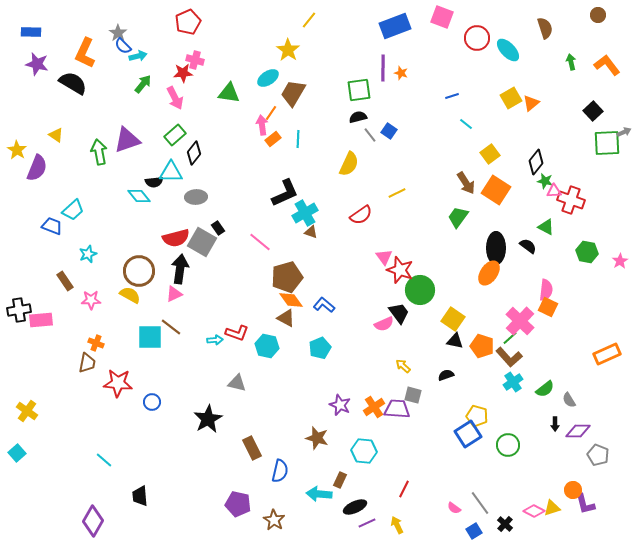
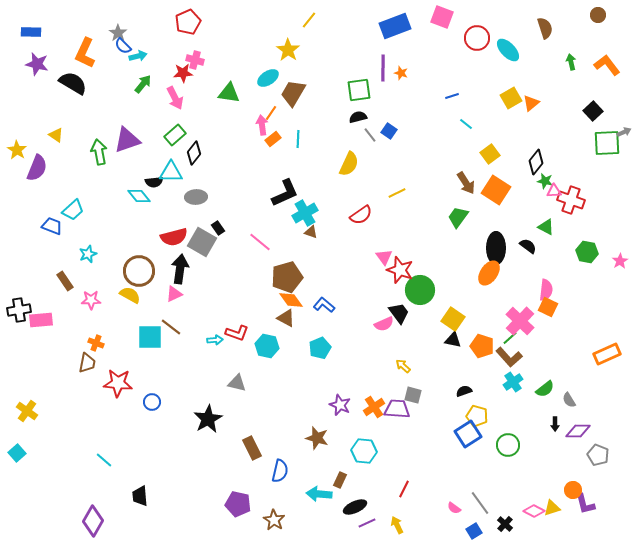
red semicircle at (176, 238): moved 2 px left, 1 px up
black triangle at (455, 341): moved 2 px left, 1 px up
black semicircle at (446, 375): moved 18 px right, 16 px down
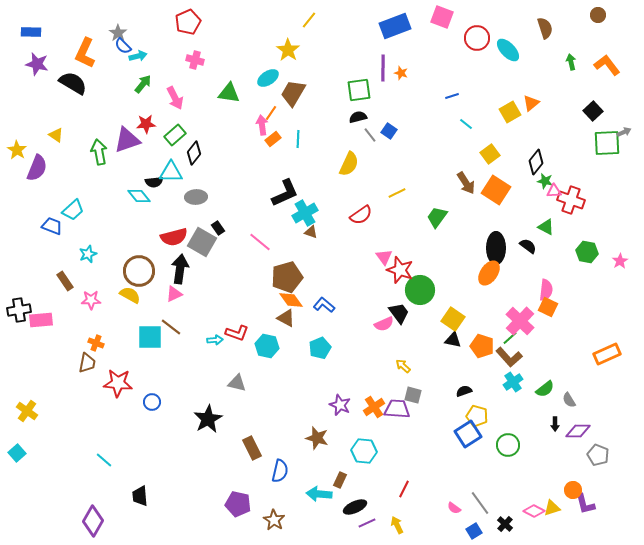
red star at (183, 73): moved 37 px left, 51 px down
yellow square at (511, 98): moved 1 px left, 14 px down
green trapezoid at (458, 217): moved 21 px left
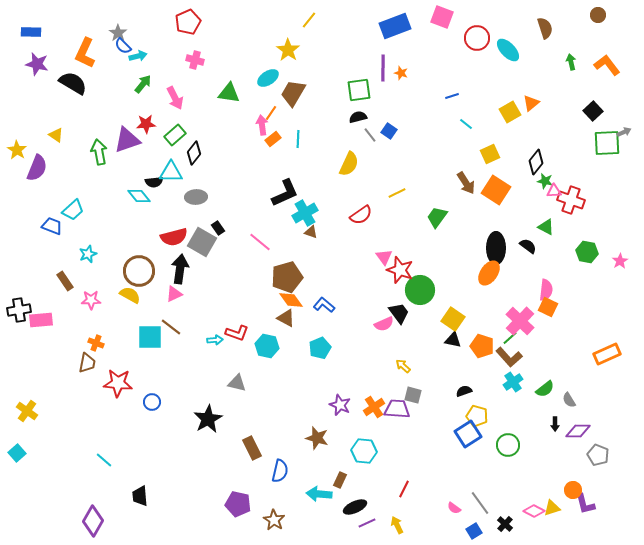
yellow square at (490, 154): rotated 12 degrees clockwise
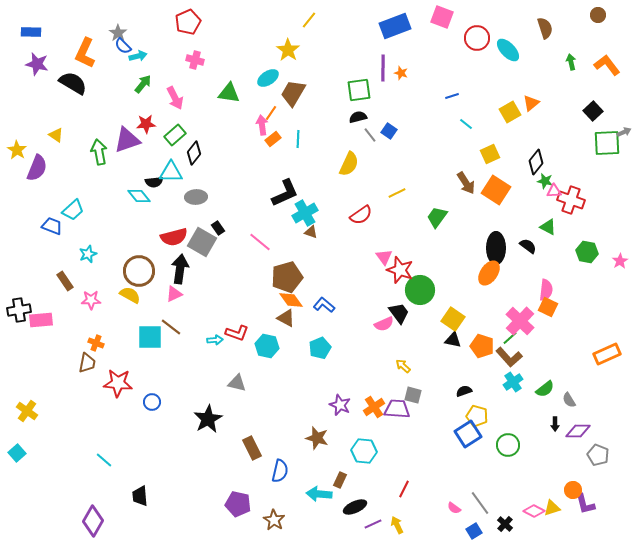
green triangle at (546, 227): moved 2 px right
purple line at (367, 523): moved 6 px right, 1 px down
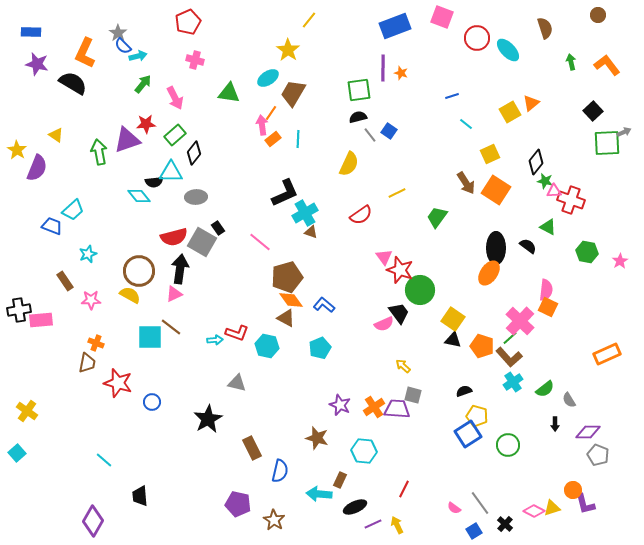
red star at (118, 383): rotated 12 degrees clockwise
purple diamond at (578, 431): moved 10 px right, 1 px down
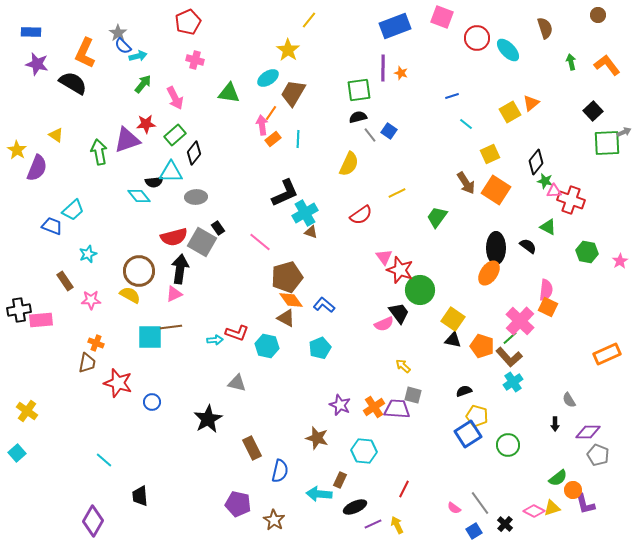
brown line at (171, 327): rotated 45 degrees counterclockwise
green semicircle at (545, 389): moved 13 px right, 89 px down
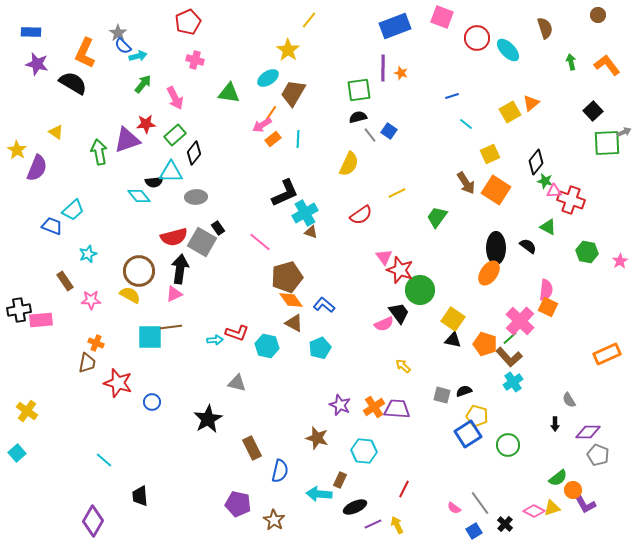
pink arrow at (262, 125): rotated 114 degrees counterclockwise
yellow triangle at (56, 135): moved 3 px up
brown triangle at (286, 318): moved 8 px right, 5 px down
orange pentagon at (482, 346): moved 3 px right, 2 px up
gray square at (413, 395): moved 29 px right
purple L-shape at (585, 504): rotated 15 degrees counterclockwise
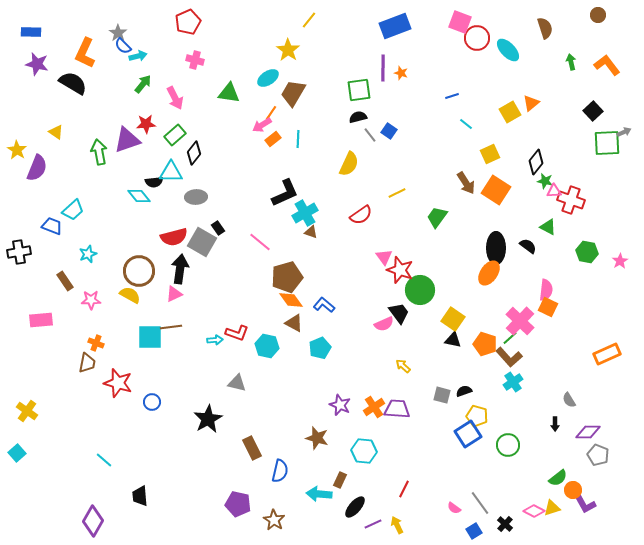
pink square at (442, 17): moved 18 px right, 5 px down
black cross at (19, 310): moved 58 px up
black ellipse at (355, 507): rotated 25 degrees counterclockwise
